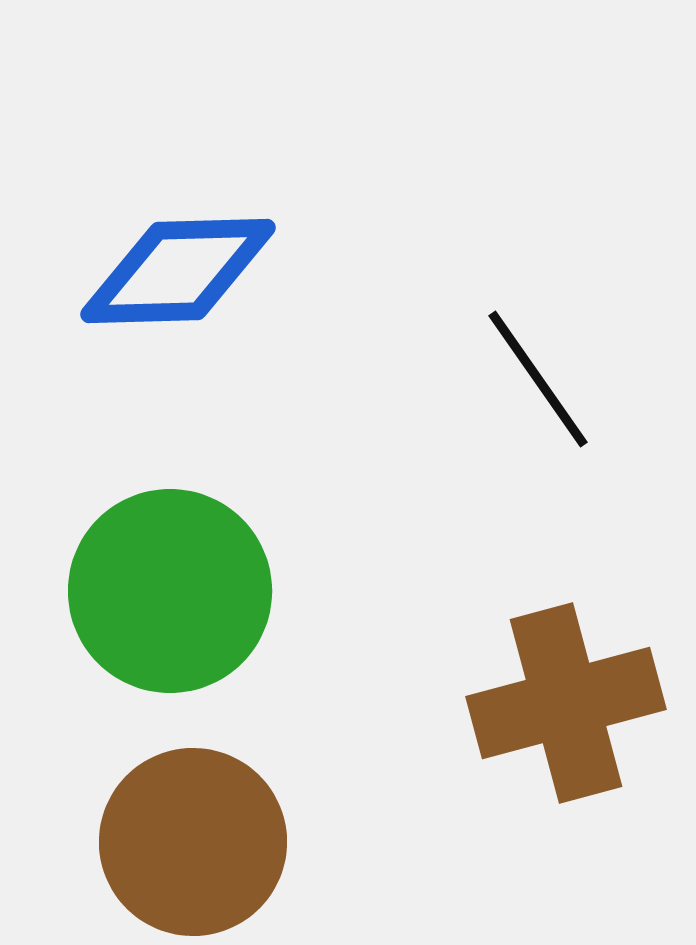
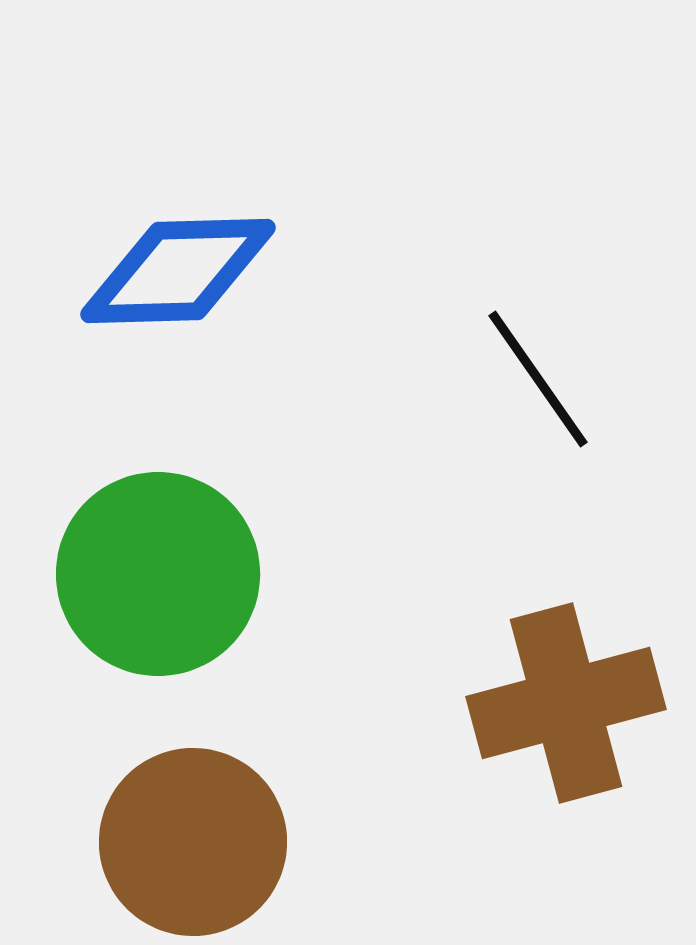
green circle: moved 12 px left, 17 px up
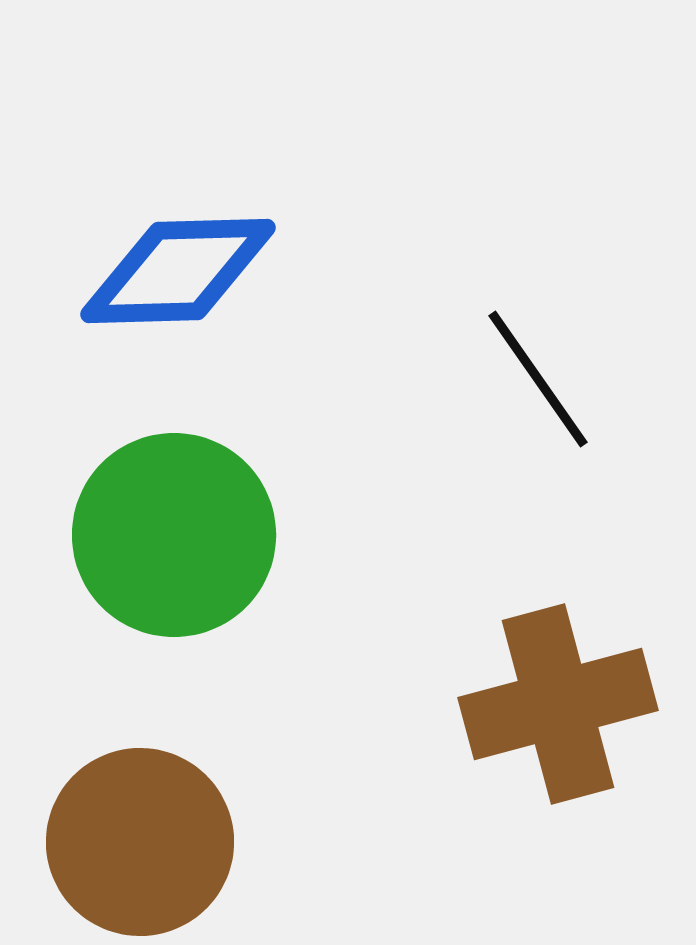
green circle: moved 16 px right, 39 px up
brown cross: moved 8 px left, 1 px down
brown circle: moved 53 px left
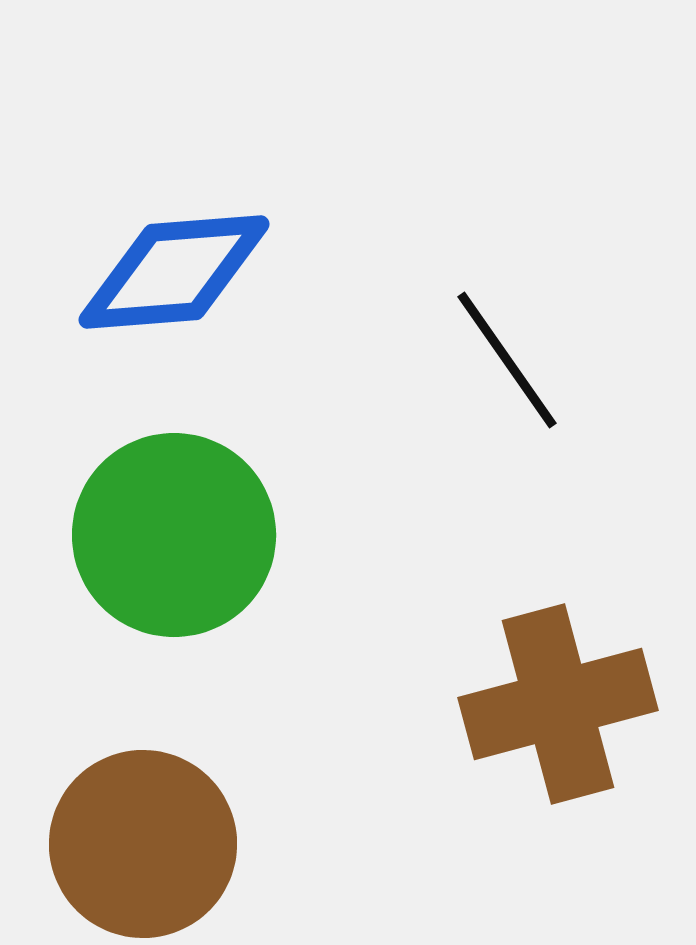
blue diamond: moved 4 px left, 1 px down; rotated 3 degrees counterclockwise
black line: moved 31 px left, 19 px up
brown circle: moved 3 px right, 2 px down
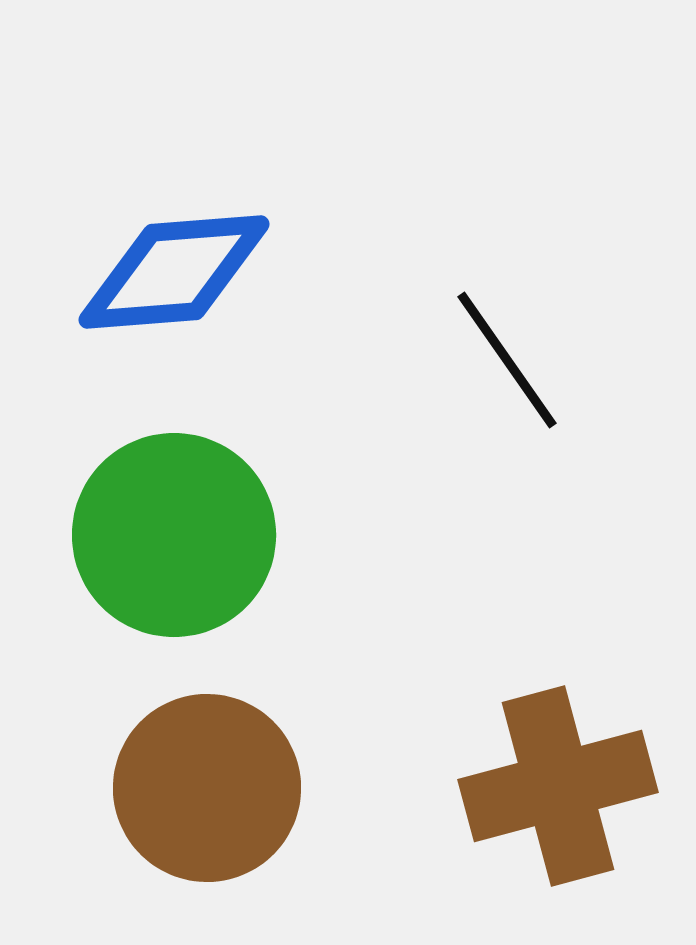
brown cross: moved 82 px down
brown circle: moved 64 px right, 56 px up
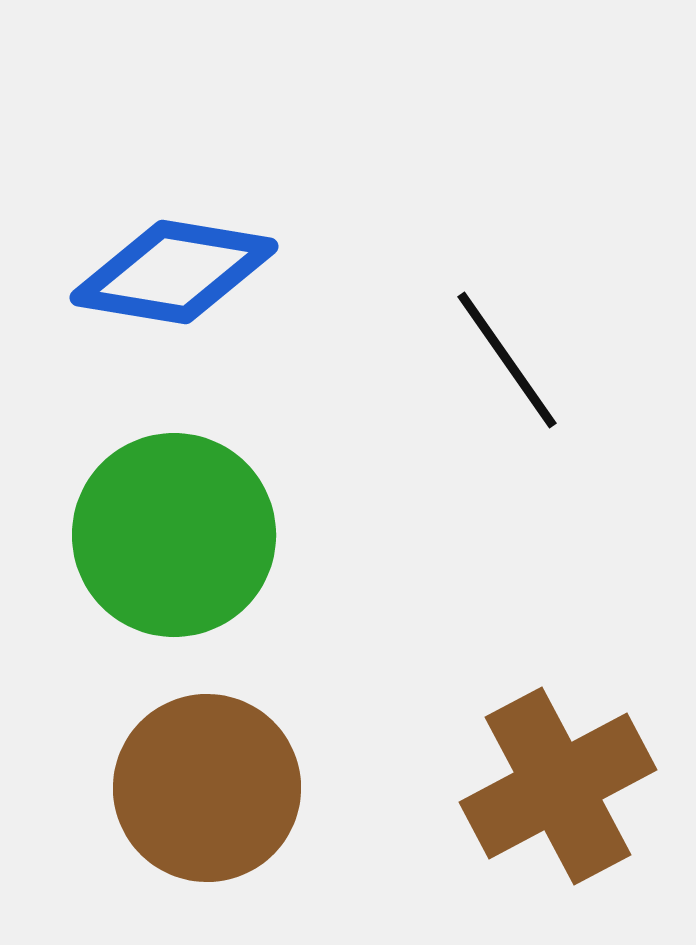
blue diamond: rotated 14 degrees clockwise
brown cross: rotated 13 degrees counterclockwise
